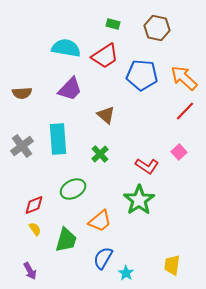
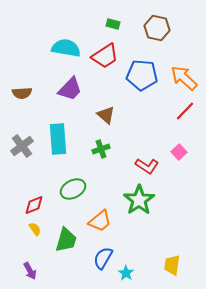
green cross: moved 1 px right, 5 px up; rotated 24 degrees clockwise
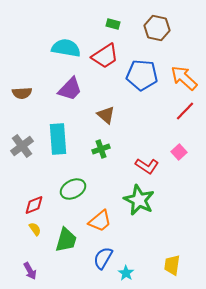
green star: rotated 12 degrees counterclockwise
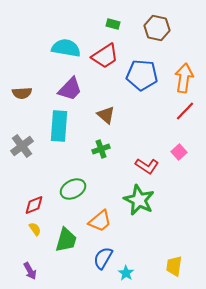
orange arrow: rotated 56 degrees clockwise
cyan rectangle: moved 1 px right, 13 px up; rotated 8 degrees clockwise
yellow trapezoid: moved 2 px right, 1 px down
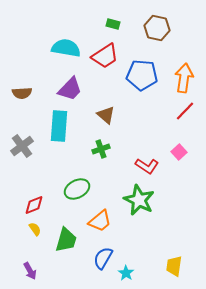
green ellipse: moved 4 px right
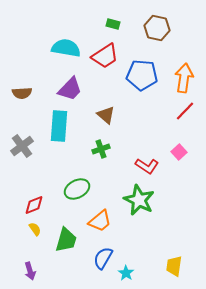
purple arrow: rotated 12 degrees clockwise
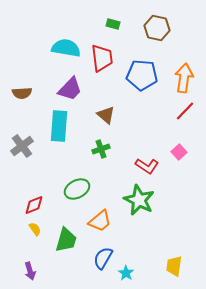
red trapezoid: moved 3 px left, 2 px down; rotated 64 degrees counterclockwise
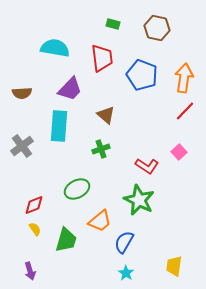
cyan semicircle: moved 11 px left
blue pentagon: rotated 16 degrees clockwise
blue semicircle: moved 21 px right, 16 px up
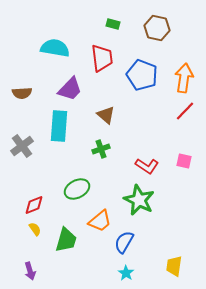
pink square: moved 5 px right, 9 px down; rotated 35 degrees counterclockwise
